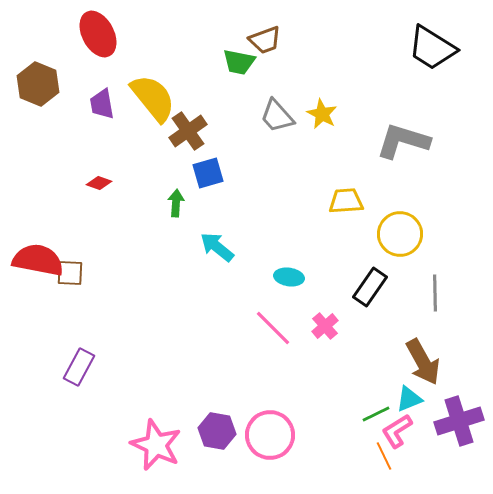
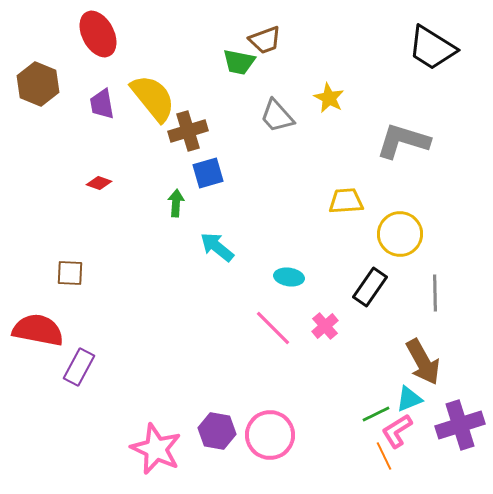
yellow star: moved 7 px right, 16 px up
brown cross: rotated 18 degrees clockwise
red semicircle: moved 70 px down
purple cross: moved 1 px right, 4 px down
pink star: moved 4 px down
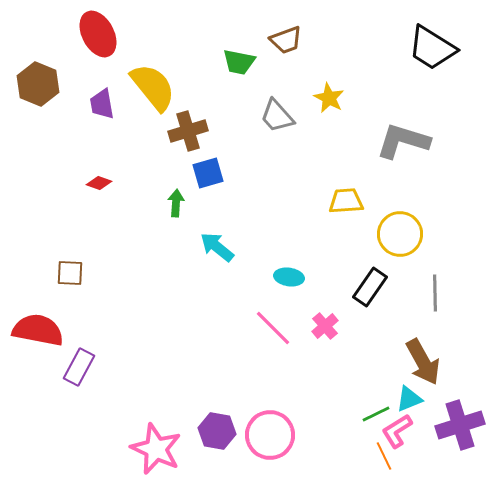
brown trapezoid: moved 21 px right
yellow semicircle: moved 11 px up
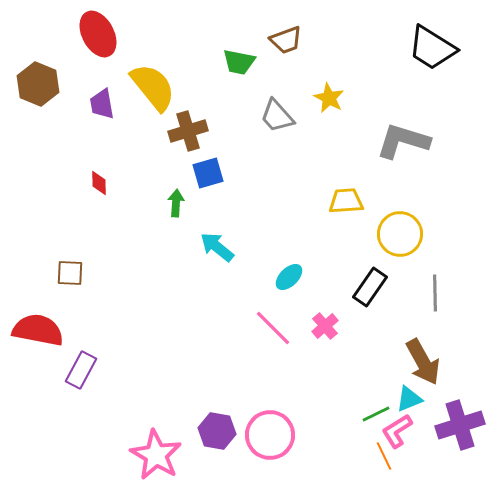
red diamond: rotated 70 degrees clockwise
cyan ellipse: rotated 52 degrees counterclockwise
purple rectangle: moved 2 px right, 3 px down
pink star: moved 6 px down; rotated 6 degrees clockwise
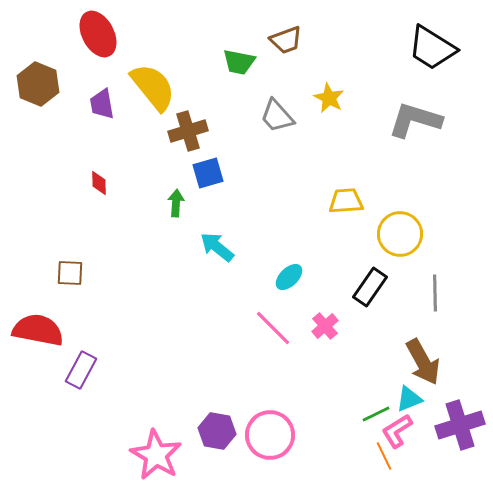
gray L-shape: moved 12 px right, 21 px up
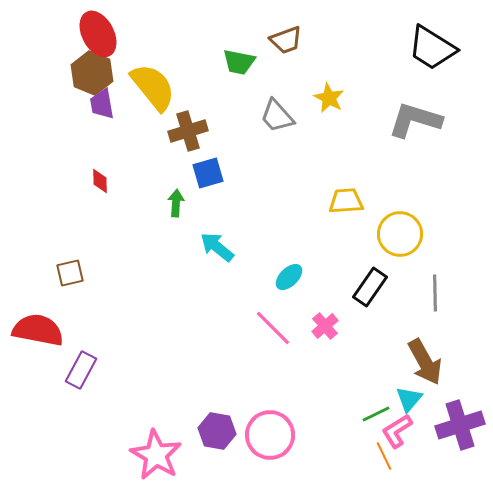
brown hexagon: moved 54 px right, 11 px up
red diamond: moved 1 px right, 2 px up
brown square: rotated 16 degrees counterclockwise
brown arrow: moved 2 px right
cyan triangle: rotated 28 degrees counterclockwise
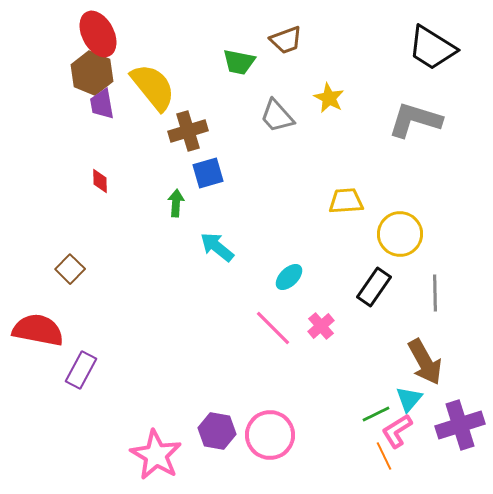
brown square: moved 4 px up; rotated 32 degrees counterclockwise
black rectangle: moved 4 px right
pink cross: moved 4 px left
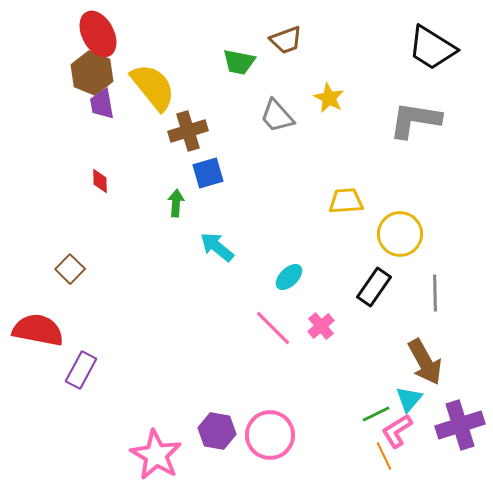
gray L-shape: rotated 8 degrees counterclockwise
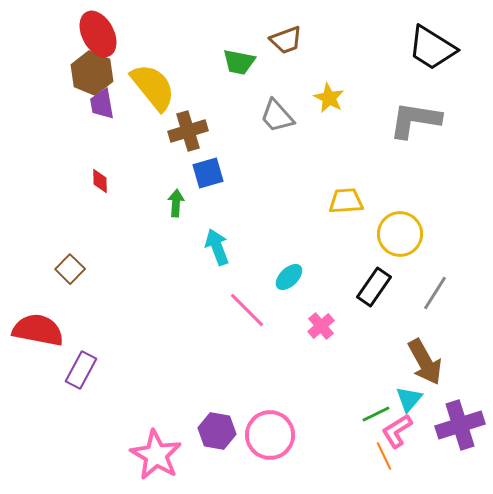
cyan arrow: rotated 30 degrees clockwise
gray line: rotated 33 degrees clockwise
pink line: moved 26 px left, 18 px up
